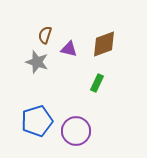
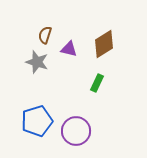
brown diamond: rotated 12 degrees counterclockwise
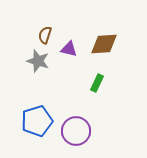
brown diamond: rotated 28 degrees clockwise
gray star: moved 1 px right, 1 px up
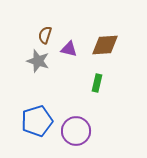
brown diamond: moved 1 px right, 1 px down
green rectangle: rotated 12 degrees counterclockwise
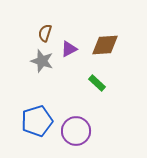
brown semicircle: moved 2 px up
purple triangle: rotated 42 degrees counterclockwise
gray star: moved 4 px right
green rectangle: rotated 60 degrees counterclockwise
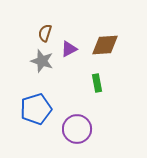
green rectangle: rotated 36 degrees clockwise
blue pentagon: moved 1 px left, 12 px up
purple circle: moved 1 px right, 2 px up
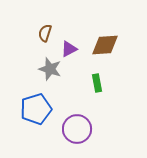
gray star: moved 8 px right, 8 px down
